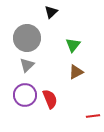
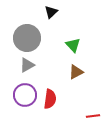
green triangle: rotated 21 degrees counterclockwise
gray triangle: rotated 14 degrees clockwise
red semicircle: rotated 30 degrees clockwise
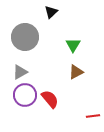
gray circle: moved 2 px left, 1 px up
green triangle: rotated 14 degrees clockwise
gray triangle: moved 7 px left, 7 px down
red semicircle: rotated 48 degrees counterclockwise
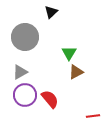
green triangle: moved 4 px left, 8 px down
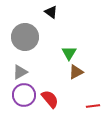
black triangle: rotated 40 degrees counterclockwise
purple circle: moved 1 px left
red line: moved 10 px up
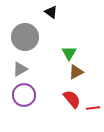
gray triangle: moved 3 px up
red semicircle: moved 22 px right
red line: moved 2 px down
